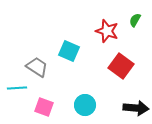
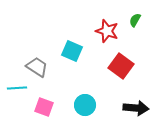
cyan square: moved 3 px right
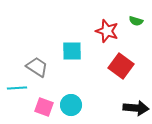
green semicircle: moved 1 px right, 1 px down; rotated 104 degrees counterclockwise
cyan square: rotated 25 degrees counterclockwise
cyan circle: moved 14 px left
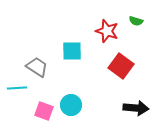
pink square: moved 4 px down
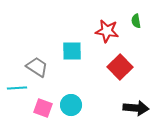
green semicircle: rotated 64 degrees clockwise
red star: rotated 10 degrees counterclockwise
red square: moved 1 px left, 1 px down; rotated 10 degrees clockwise
pink square: moved 1 px left, 3 px up
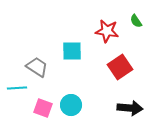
green semicircle: rotated 24 degrees counterclockwise
red square: rotated 10 degrees clockwise
black arrow: moved 6 px left
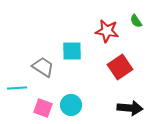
gray trapezoid: moved 6 px right
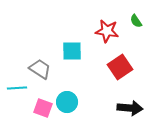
gray trapezoid: moved 3 px left, 2 px down
cyan circle: moved 4 px left, 3 px up
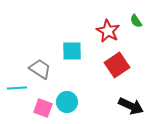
red star: moved 1 px right; rotated 20 degrees clockwise
red square: moved 3 px left, 2 px up
black arrow: moved 1 px right, 2 px up; rotated 20 degrees clockwise
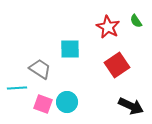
red star: moved 4 px up
cyan square: moved 2 px left, 2 px up
pink square: moved 4 px up
